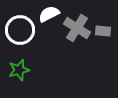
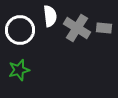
white semicircle: moved 1 px right, 2 px down; rotated 110 degrees clockwise
gray rectangle: moved 1 px right, 3 px up
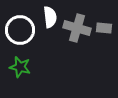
white semicircle: moved 1 px down
gray cross: rotated 16 degrees counterclockwise
green star: moved 1 px right, 3 px up; rotated 30 degrees clockwise
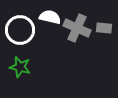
white semicircle: rotated 70 degrees counterclockwise
gray cross: rotated 8 degrees clockwise
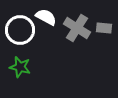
white semicircle: moved 4 px left; rotated 15 degrees clockwise
gray cross: rotated 8 degrees clockwise
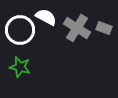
gray rectangle: rotated 14 degrees clockwise
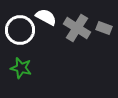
green star: moved 1 px right, 1 px down
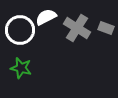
white semicircle: rotated 55 degrees counterclockwise
gray rectangle: moved 2 px right
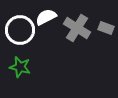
green star: moved 1 px left, 1 px up
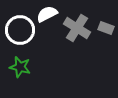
white semicircle: moved 1 px right, 3 px up
